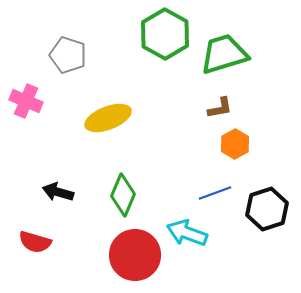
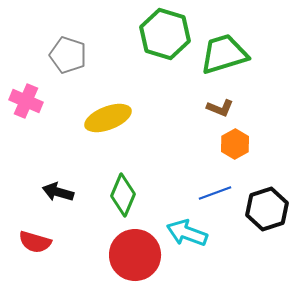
green hexagon: rotated 12 degrees counterclockwise
brown L-shape: rotated 32 degrees clockwise
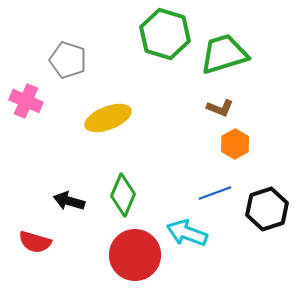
gray pentagon: moved 5 px down
black arrow: moved 11 px right, 9 px down
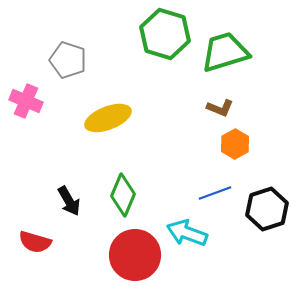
green trapezoid: moved 1 px right, 2 px up
black arrow: rotated 136 degrees counterclockwise
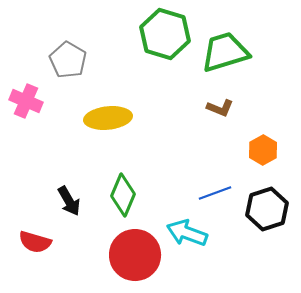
gray pentagon: rotated 12 degrees clockwise
yellow ellipse: rotated 15 degrees clockwise
orange hexagon: moved 28 px right, 6 px down
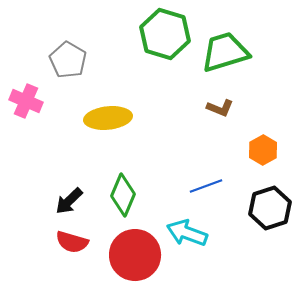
blue line: moved 9 px left, 7 px up
black arrow: rotated 76 degrees clockwise
black hexagon: moved 3 px right, 1 px up
red semicircle: moved 37 px right
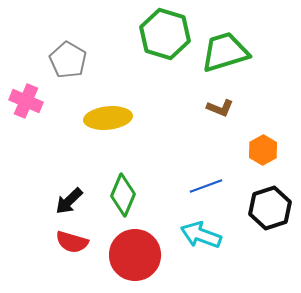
cyan arrow: moved 14 px right, 2 px down
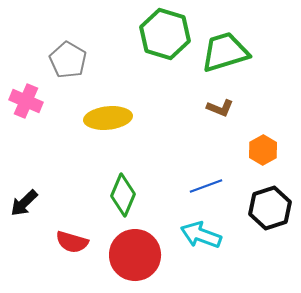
black arrow: moved 45 px left, 2 px down
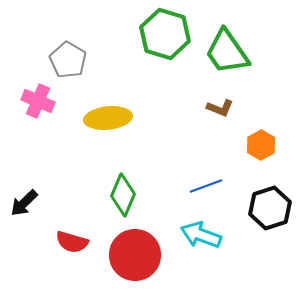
green trapezoid: moved 2 px right; rotated 108 degrees counterclockwise
pink cross: moved 12 px right
orange hexagon: moved 2 px left, 5 px up
